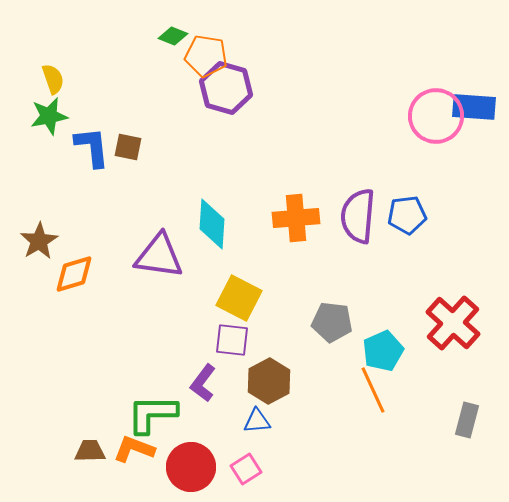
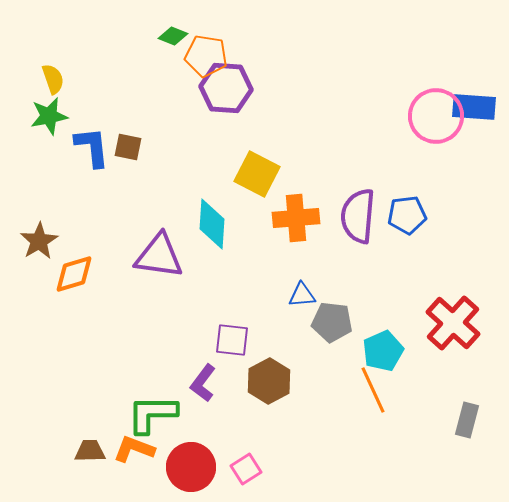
purple hexagon: rotated 12 degrees counterclockwise
yellow square: moved 18 px right, 124 px up
blue triangle: moved 45 px right, 126 px up
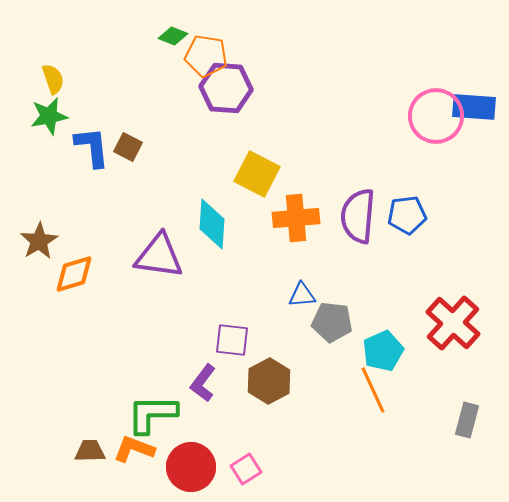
brown square: rotated 16 degrees clockwise
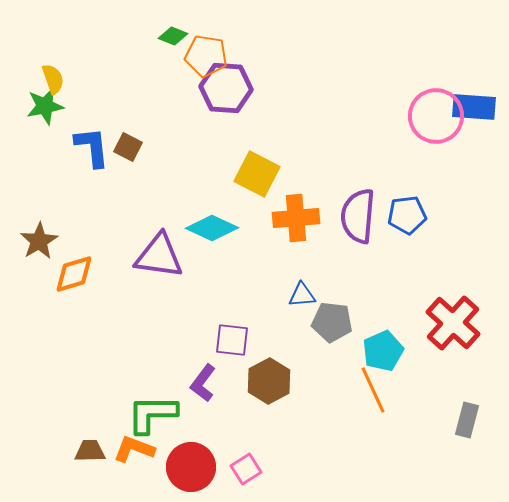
green star: moved 4 px left, 10 px up
cyan diamond: moved 4 px down; rotated 69 degrees counterclockwise
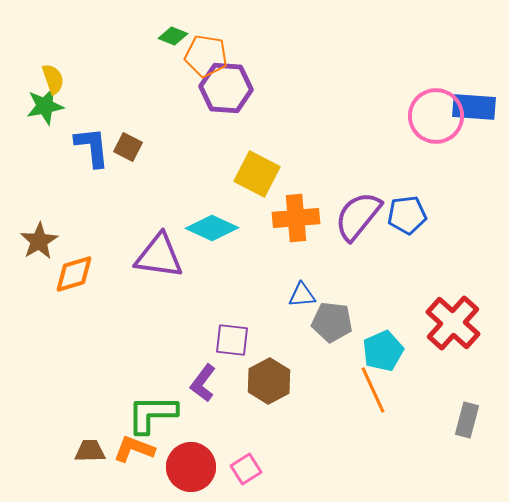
purple semicircle: rotated 34 degrees clockwise
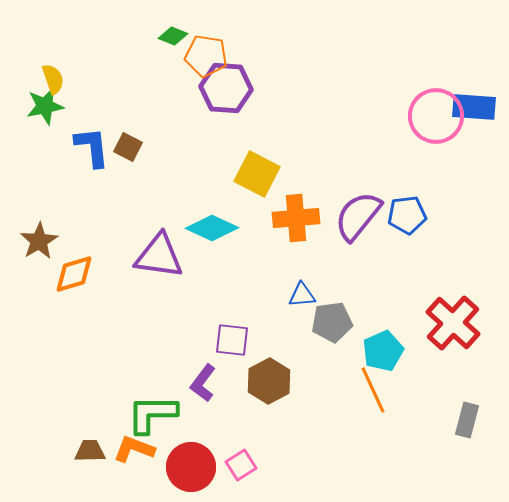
gray pentagon: rotated 15 degrees counterclockwise
pink square: moved 5 px left, 4 px up
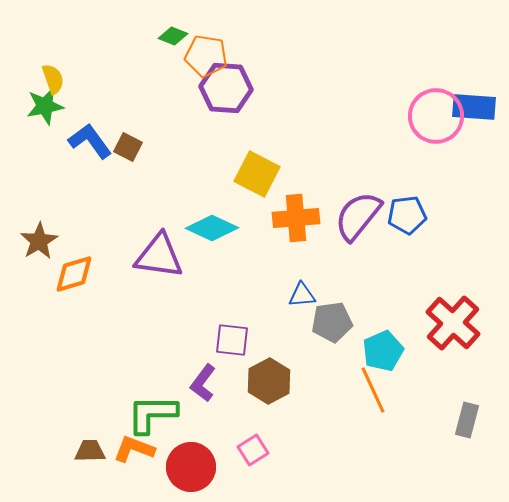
blue L-shape: moved 2 px left, 6 px up; rotated 30 degrees counterclockwise
pink square: moved 12 px right, 15 px up
